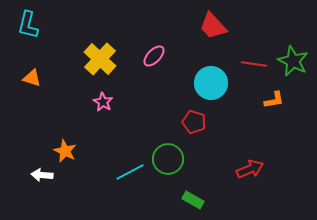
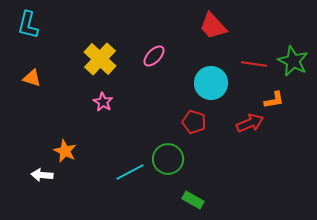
red arrow: moved 46 px up
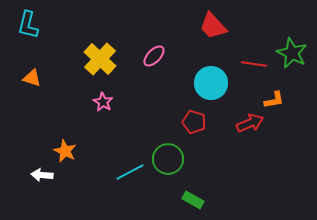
green star: moved 1 px left, 8 px up
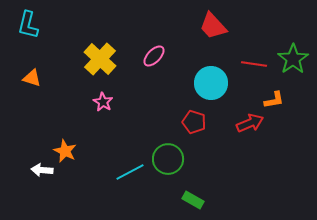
green star: moved 1 px right, 6 px down; rotated 12 degrees clockwise
white arrow: moved 5 px up
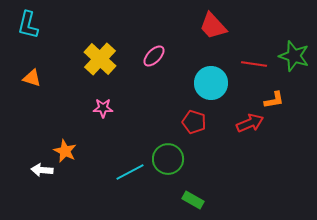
green star: moved 1 px right, 3 px up; rotated 20 degrees counterclockwise
pink star: moved 6 px down; rotated 30 degrees counterclockwise
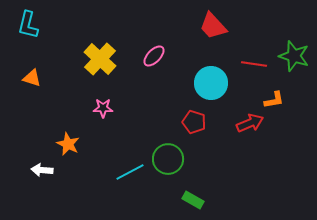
orange star: moved 3 px right, 7 px up
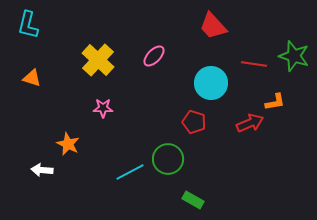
yellow cross: moved 2 px left, 1 px down
orange L-shape: moved 1 px right, 2 px down
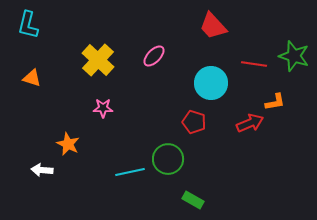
cyan line: rotated 16 degrees clockwise
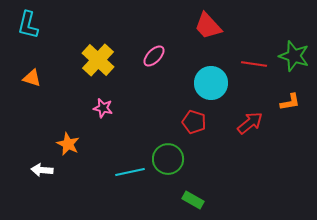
red trapezoid: moved 5 px left
orange L-shape: moved 15 px right
pink star: rotated 12 degrees clockwise
red arrow: rotated 16 degrees counterclockwise
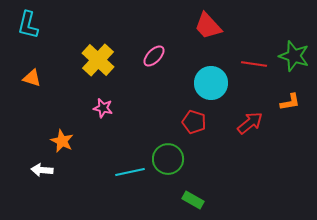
orange star: moved 6 px left, 3 px up
